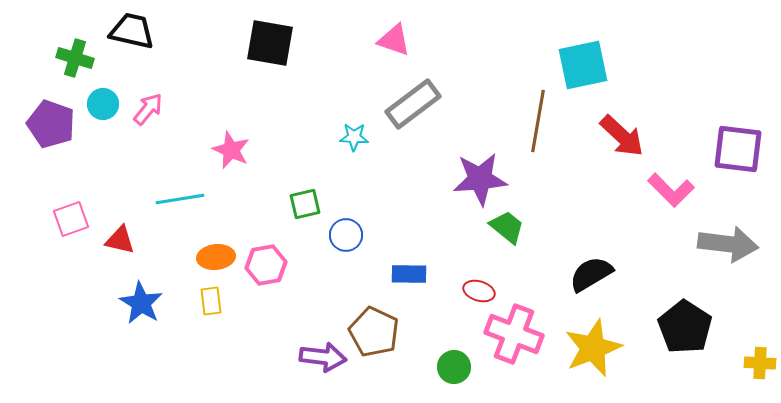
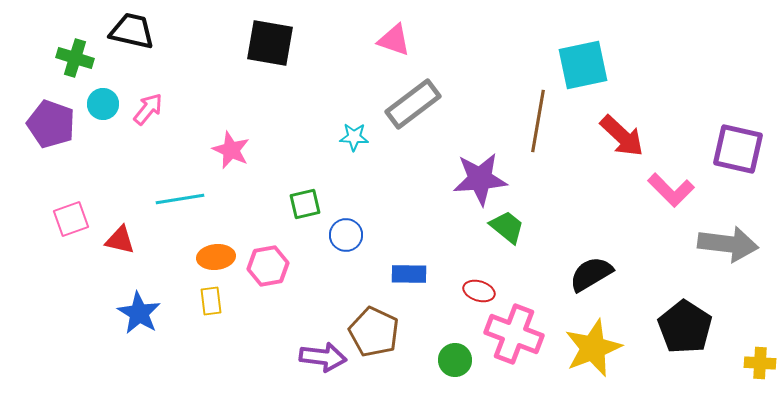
purple square: rotated 6 degrees clockwise
pink hexagon: moved 2 px right, 1 px down
blue star: moved 2 px left, 10 px down
green circle: moved 1 px right, 7 px up
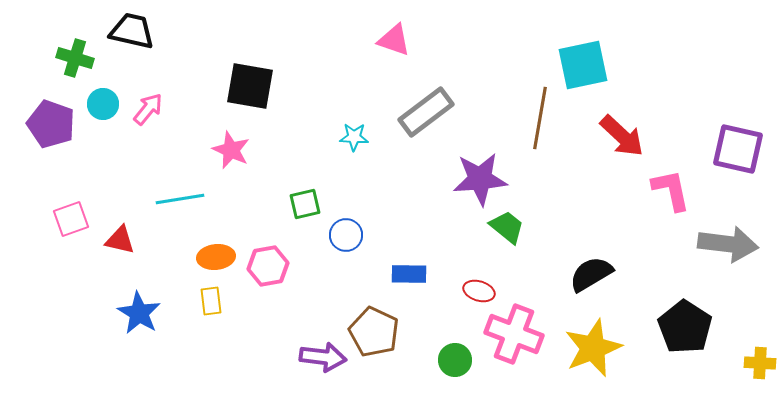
black square: moved 20 px left, 43 px down
gray rectangle: moved 13 px right, 8 px down
brown line: moved 2 px right, 3 px up
pink L-shape: rotated 147 degrees counterclockwise
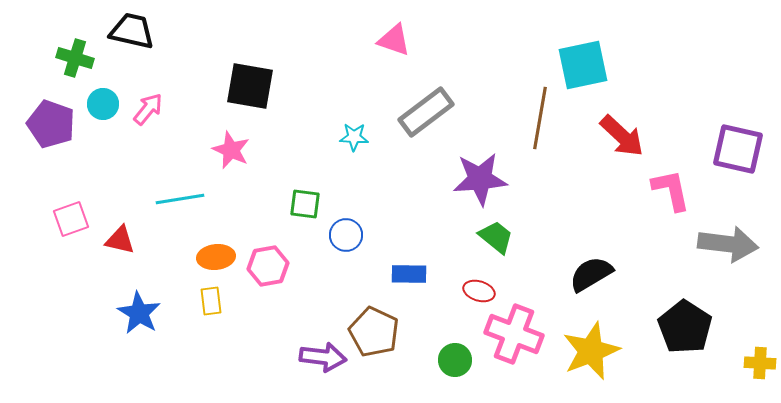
green square: rotated 20 degrees clockwise
green trapezoid: moved 11 px left, 10 px down
yellow star: moved 2 px left, 3 px down
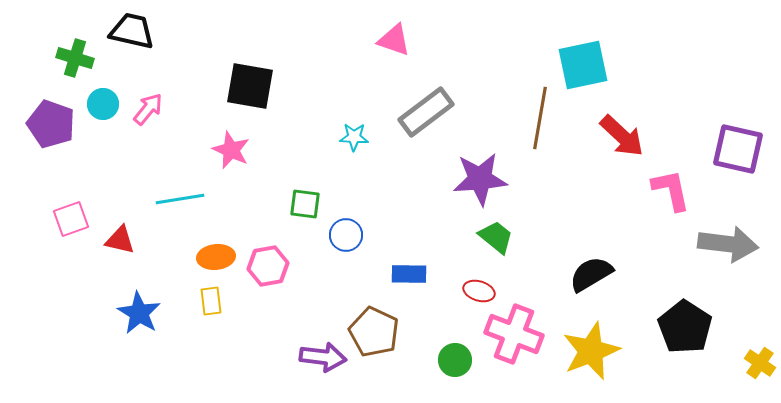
yellow cross: rotated 32 degrees clockwise
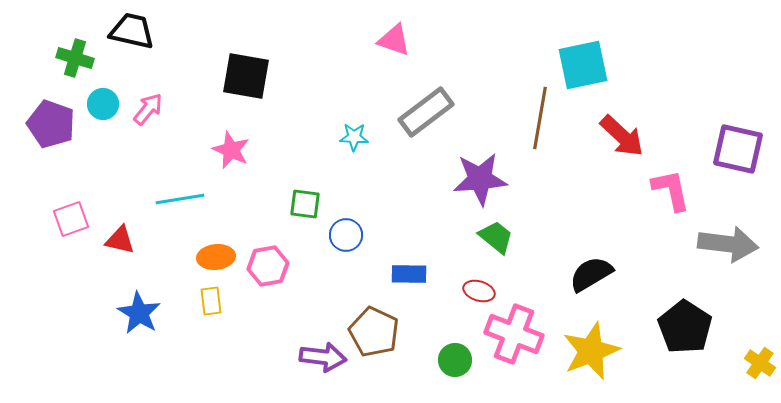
black square: moved 4 px left, 10 px up
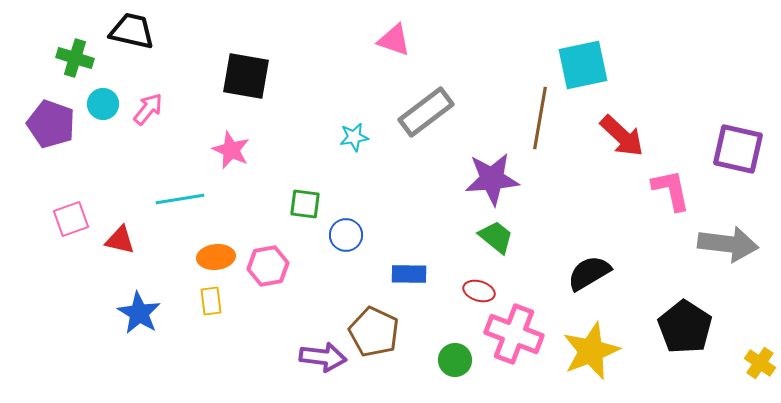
cyan star: rotated 12 degrees counterclockwise
purple star: moved 12 px right
black semicircle: moved 2 px left, 1 px up
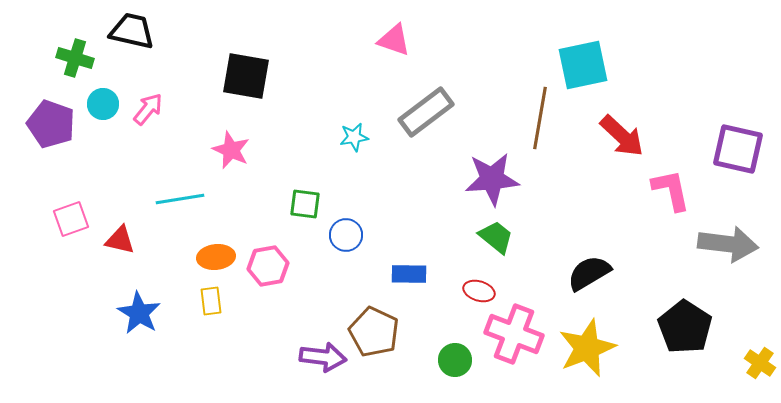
yellow star: moved 4 px left, 3 px up
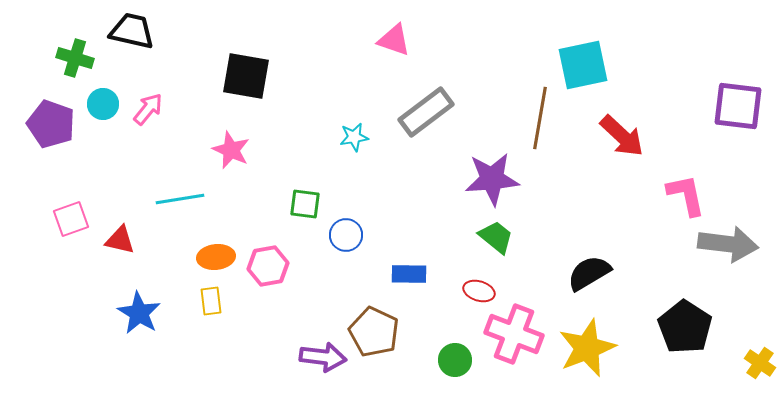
purple square: moved 43 px up; rotated 6 degrees counterclockwise
pink L-shape: moved 15 px right, 5 px down
